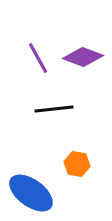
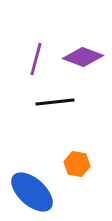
purple line: moved 2 px left, 1 px down; rotated 44 degrees clockwise
black line: moved 1 px right, 7 px up
blue ellipse: moved 1 px right, 1 px up; rotated 6 degrees clockwise
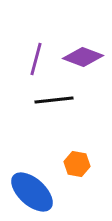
black line: moved 1 px left, 2 px up
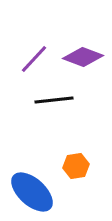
purple line: moved 2 px left; rotated 28 degrees clockwise
orange hexagon: moved 1 px left, 2 px down; rotated 20 degrees counterclockwise
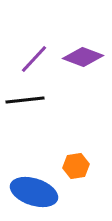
black line: moved 29 px left
blue ellipse: moved 2 px right; rotated 24 degrees counterclockwise
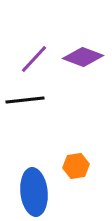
blue ellipse: rotated 66 degrees clockwise
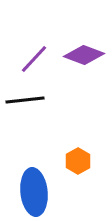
purple diamond: moved 1 px right, 2 px up
orange hexagon: moved 2 px right, 5 px up; rotated 20 degrees counterclockwise
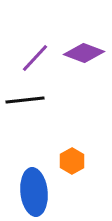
purple diamond: moved 2 px up
purple line: moved 1 px right, 1 px up
orange hexagon: moved 6 px left
